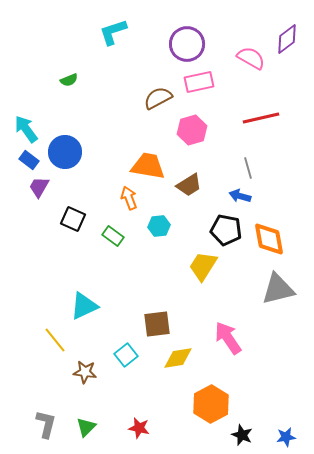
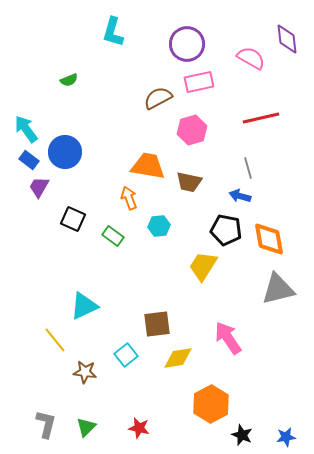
cyan L-shape: rotated 56 degrees counterclockwise
purple diamond: rotated 60 degrees counterclockwise
brown trapezoid: moved 3 px up; rotated 44 degrees clockwise
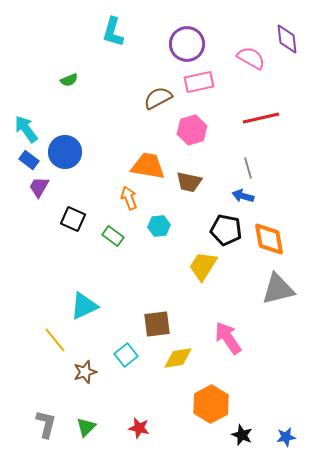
blue arrow: moved 3 px right
brown star: rotated 25 degrees counterclockwise
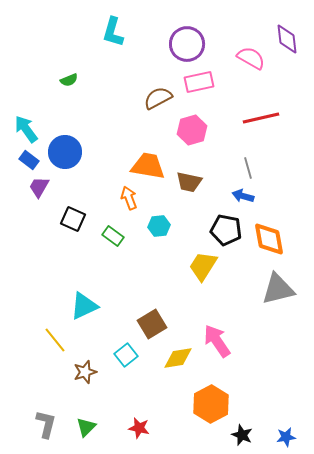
brown square: moved 5 px left; rotated 24 degrees counterclockwise
pink arrow: moved 11 px left, 3 px down
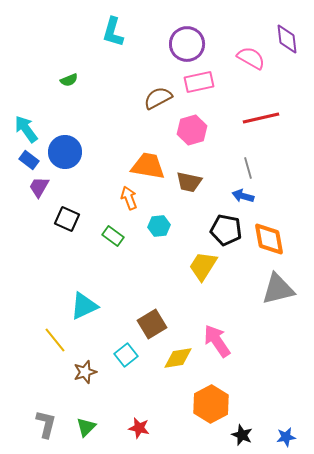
black square: moved 6 px left
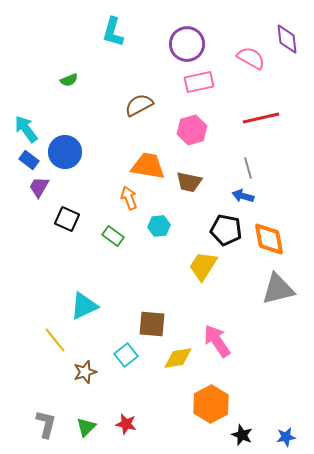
brown semicircle: moved 19 px left, 7 px down
brown square: rotated 36 degrees clockwise
red star: moved 13 px left, 4 px up
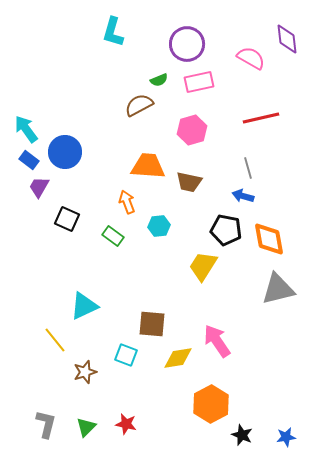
green semicircle: moved 90 px right
orange trapezoid: rotated 6 degrees counterclockwise
orange arrow: moved 2 px left, 4 px down
cyan square: rotated 30 degrees counterclockwise
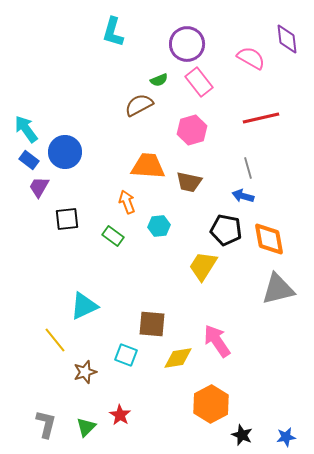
pink rectangle: rotated 64 degrees clockwise
black square: rotated 30 degrees counterclockwise
red star: moved 6 px left, 9 px up; rotated 20 degrees clockwise
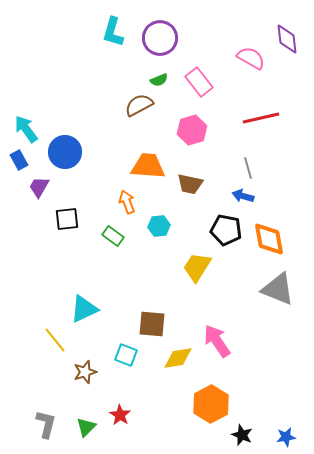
purple circle: moved 27 px left, 6 px up
blue rectangle: moved 10 px left; rotated 24 degrees clockwise
brown trapezoid: moved 1 px right, 2 px down
yellow trapezoid: moved 6 px left, 1 px down
gray triangle: rotated 36 degrees clockwise
cyan triangle: moved 3 px down
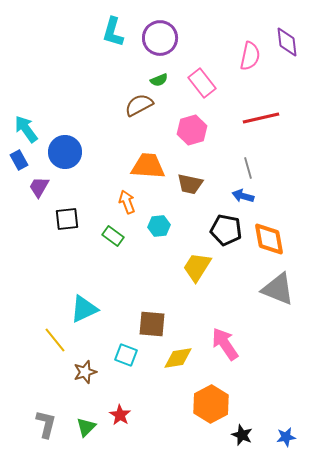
purple diamond: moved 3 px down
pink semicircle: moved 1 px left, 2 px up; rotated 72 degrees clockwise
pink rectangle: moved 3 px right, 1 px down
pink arrow: moved 8 px right, 3 px down
